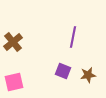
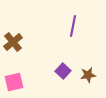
purple line: moved 11 px up
purple square: rotated 21 degrees clockwise
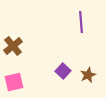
purple line: moved 8 px right, 4 px up; rotated 15 degrees counterclockwise
brown cross: moved 4 px down
brown star: rotated 14 degrees counterclockwise
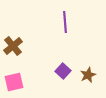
purple line: moved 16 px left
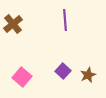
purple line: moved 2 px up
brown cross: moved 22 px up
pink square: moved 8 px right, 5 px up; rotated 36 degrees counterclockwise
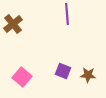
purple line: moved 2 px right, 6 px up
purple square: rotated 21 degrees counterclockwise
brown star: rotated 28 degrees clockwise
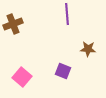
brown cross: rotated 18 degrees clockwise
brown star: moved 26 px up
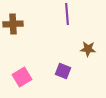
brown cross: rotated 18 degrees clockwise
pink square: rotated 18 degrees clockwise
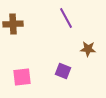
purple line: moved 1 px left, 4 px down; rotated 25 degrees counterclockwise
pink square: rotated 24 degrees clockwise
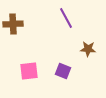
pink square: moved 7 px right, 6 px up
